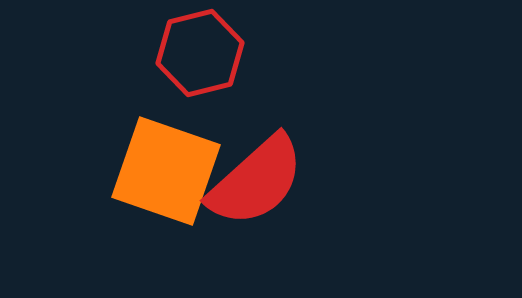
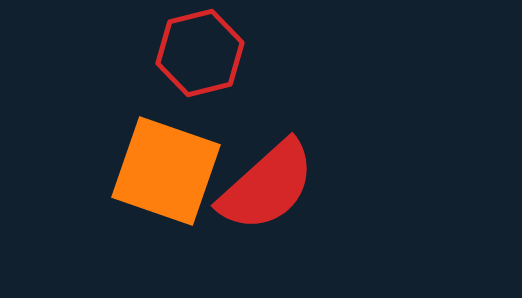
red semicircle: moved 11 px right, 5 px down
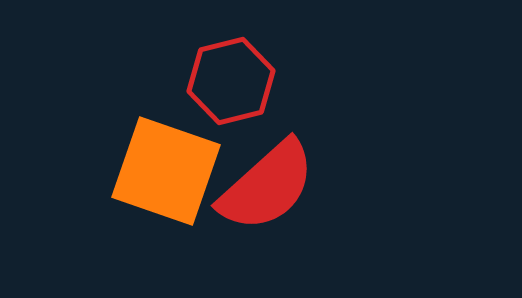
red hexagon: moved 31 px right, 28 px down
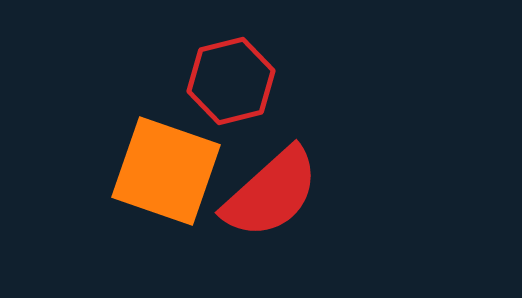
red semicircle: moved 4 px right, 7 px down
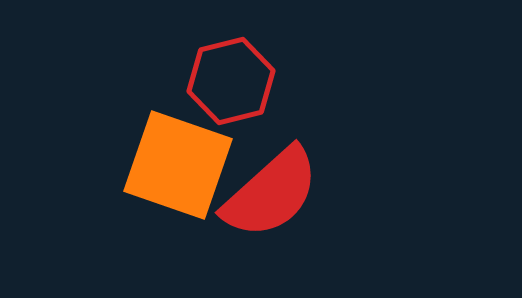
orange square: moved 12 px right, 6 px up
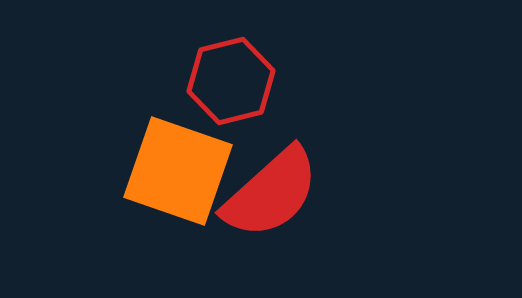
orange square: moved 6 px down
